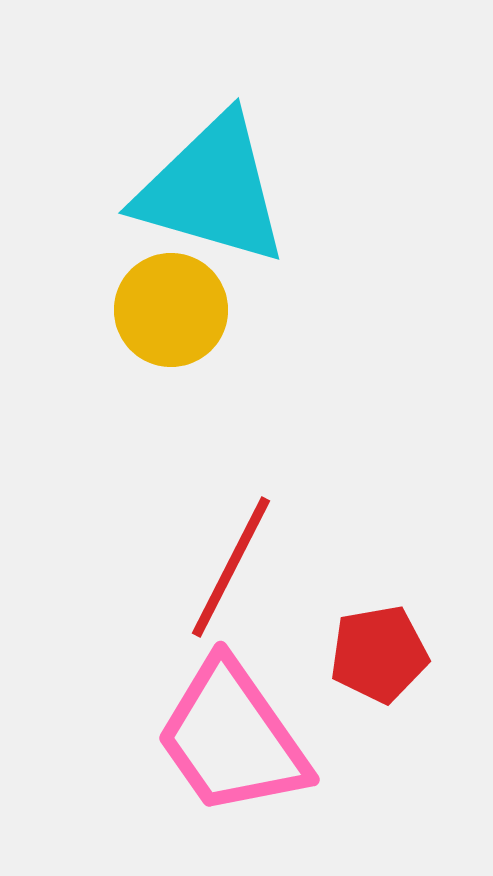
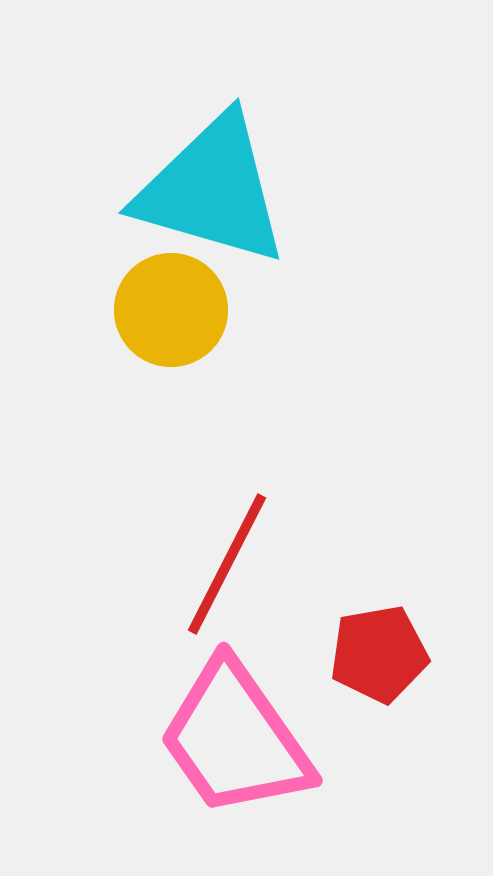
red line: moved 4 px left, 3 px up
pink trapezoid: moved 3 px right, 1 px down
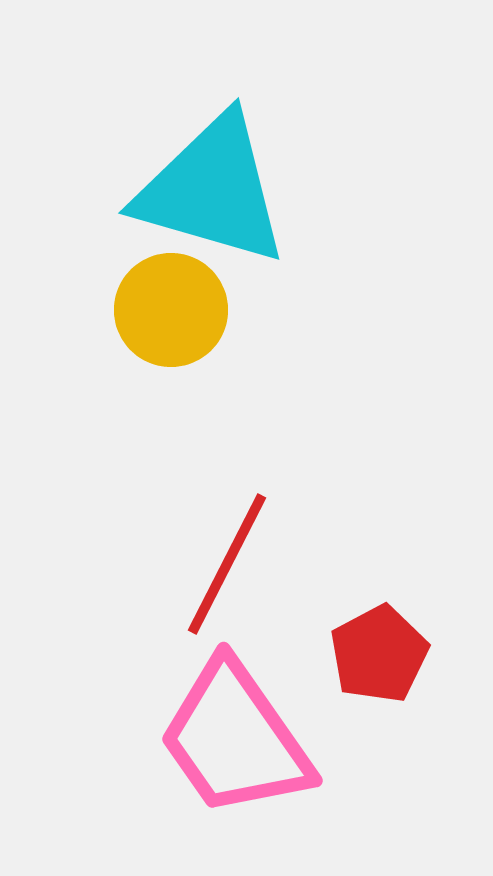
red pentagon: rotated 18 degrees counterclockwise
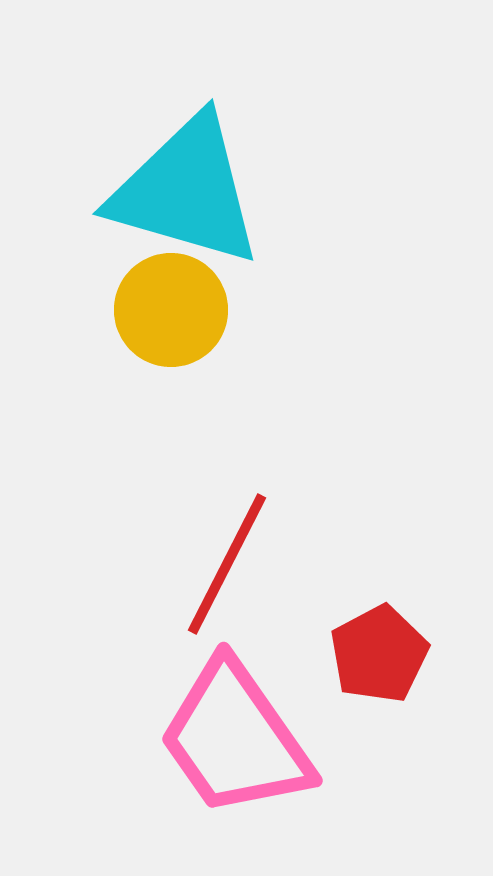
cyan triangle: moved 26 px left, 1 px down
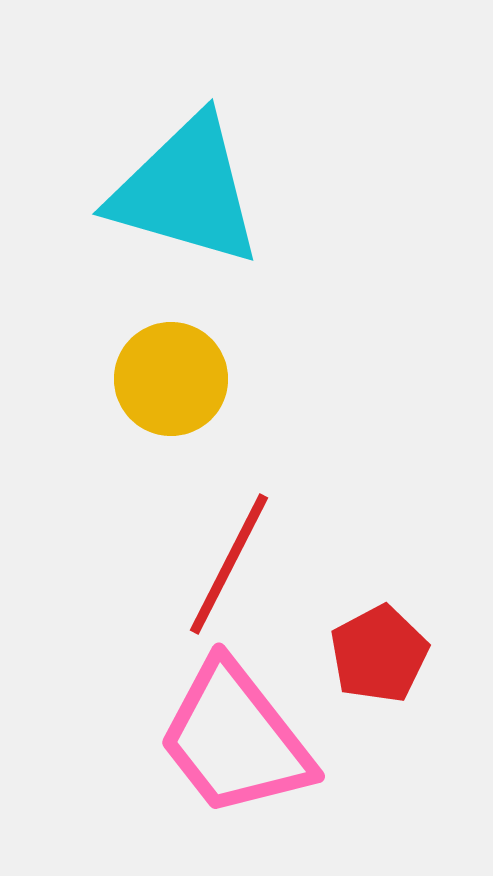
yellow circle: moved 69 px down
red line: moved 2 px right
pink trapezoid: rotated 3 degrees counterclockwise
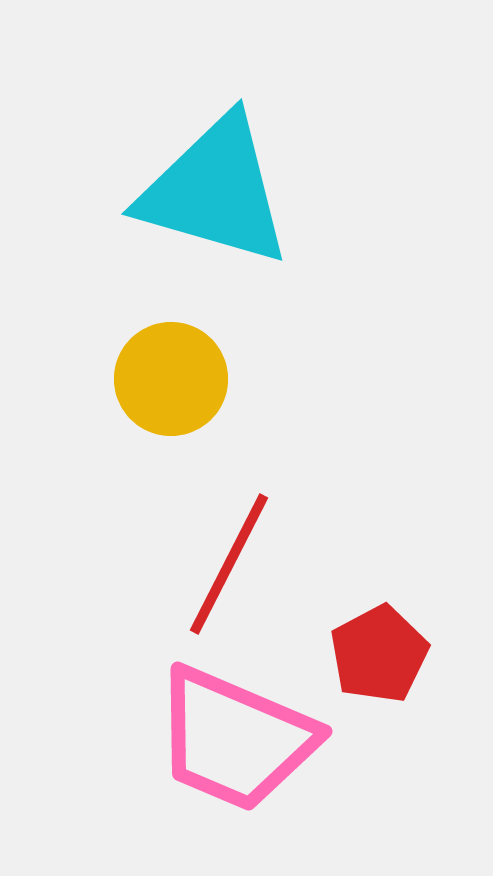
cyan triangle: moved 29 px right
pink trapezoid: rotated 29 degrees counterclockwise
